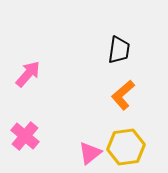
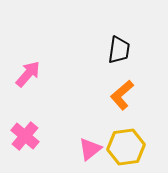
orange L-shape: moved 1 px left
pink triangle: moved 4 px up
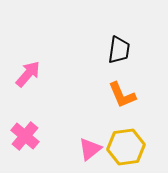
orange L-shape: rotated 72 degrees counterclockwise
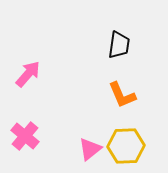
black trapezoid: moved 5 px up
yellow hexagon: moved 1 px up; rotated 6 degrees clockwise
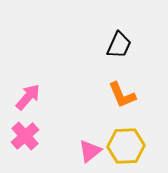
black trapezoid: rotated 16 degrees clockwise
pink arrow: moved 23 px down
pink cross: rotated 8 degrees clockwise
pink triangle: moved 2 px down
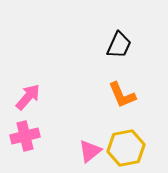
pink cross: rotated 28 degrees clockwise
yellow hexagon: moved 2 px down; rotated 9 degrees counterclockwise
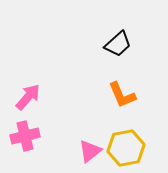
black trapezoid: moved 1 px left, 1 px up; rotated 24 degrees clockwise
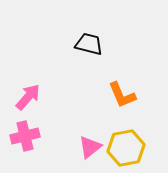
black trapezoid: moved 29 px left; rotated 124 degrees counterclockwise
pink triangle: moved 4 px up
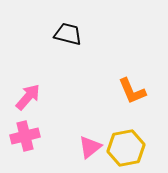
black trapezoid: moved 21 px left, 10 px up
orange L-shape: moved 10 px right, 4 px up
